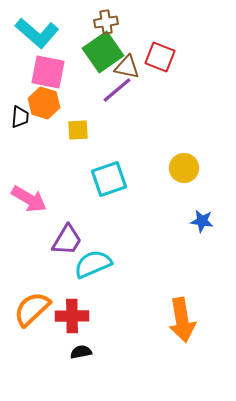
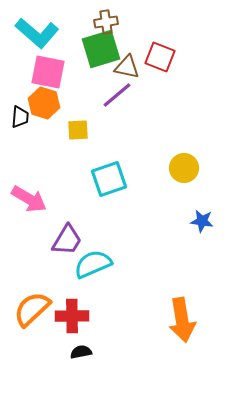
green square: moved 2 px left, 3 px up; rotated 18 degrees clockwise
purple line: moved 5 px down
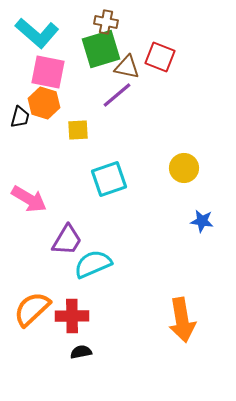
brown cross: rotated 20 degrees clockwise
black trapezoid: rotated 10 degrees clockwise
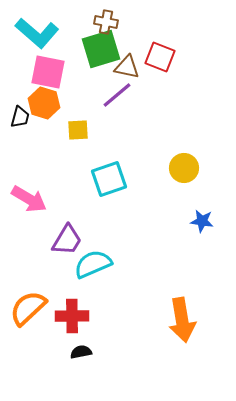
orange semicircle: moved 4 px left, 1 px up
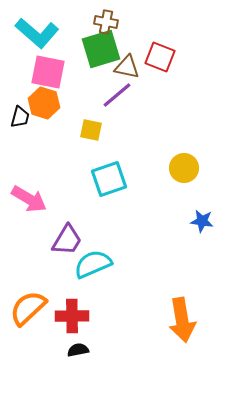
yellow square: moved 13 px right; rotated 15 degrees clockwise
black semicircle: moved 3 px left, 2 px up
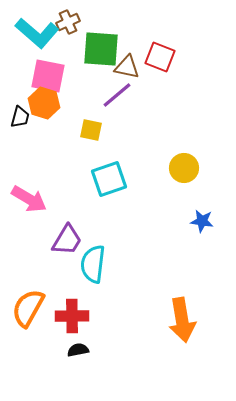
brown cross: moved 38 px left; rotated 35 degrees counterclockwise
green square: rotated 21 degrees clockwise
pink square: moved 4 px down
cyan semicircle: rotated 60 degrees counterclockwise
orange semicircle: rotated 18 degrees counterclockwise
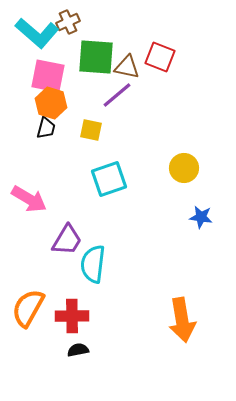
green square: moved 5 px left, 8 px down
orange hexagon: moved 7 px right
black trapezoid: moved 26 px right, 11 px down
blue star: moved 1 px left, 4 px up
